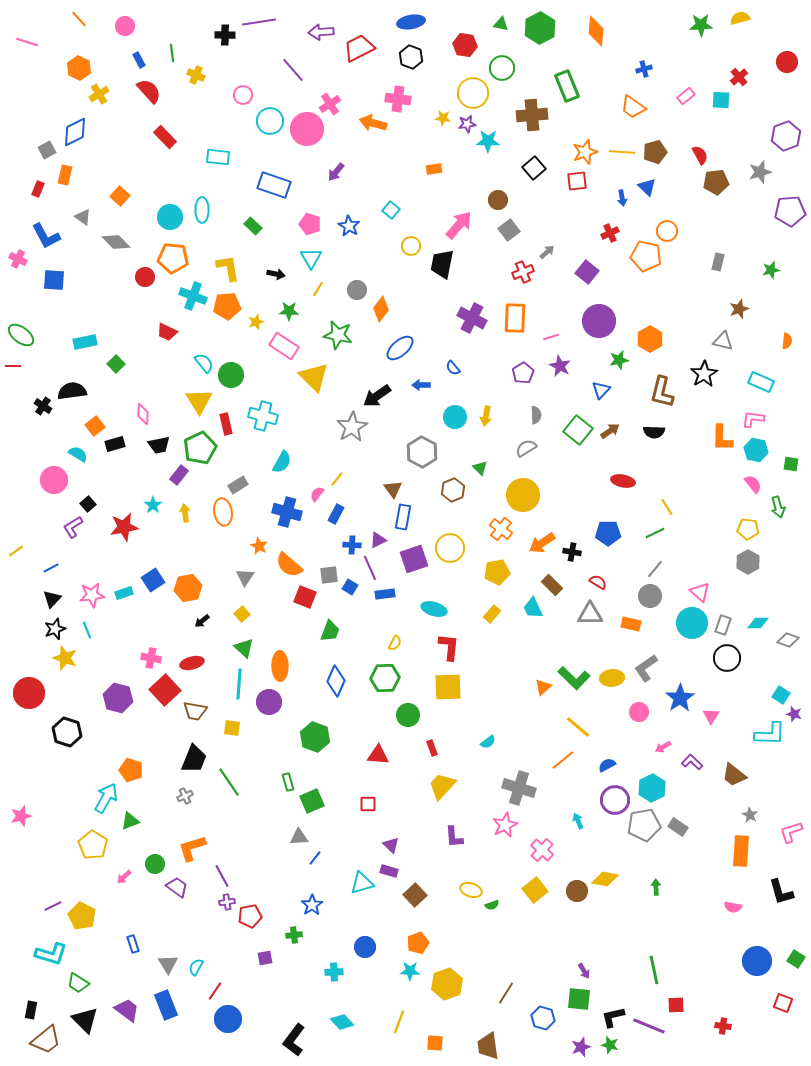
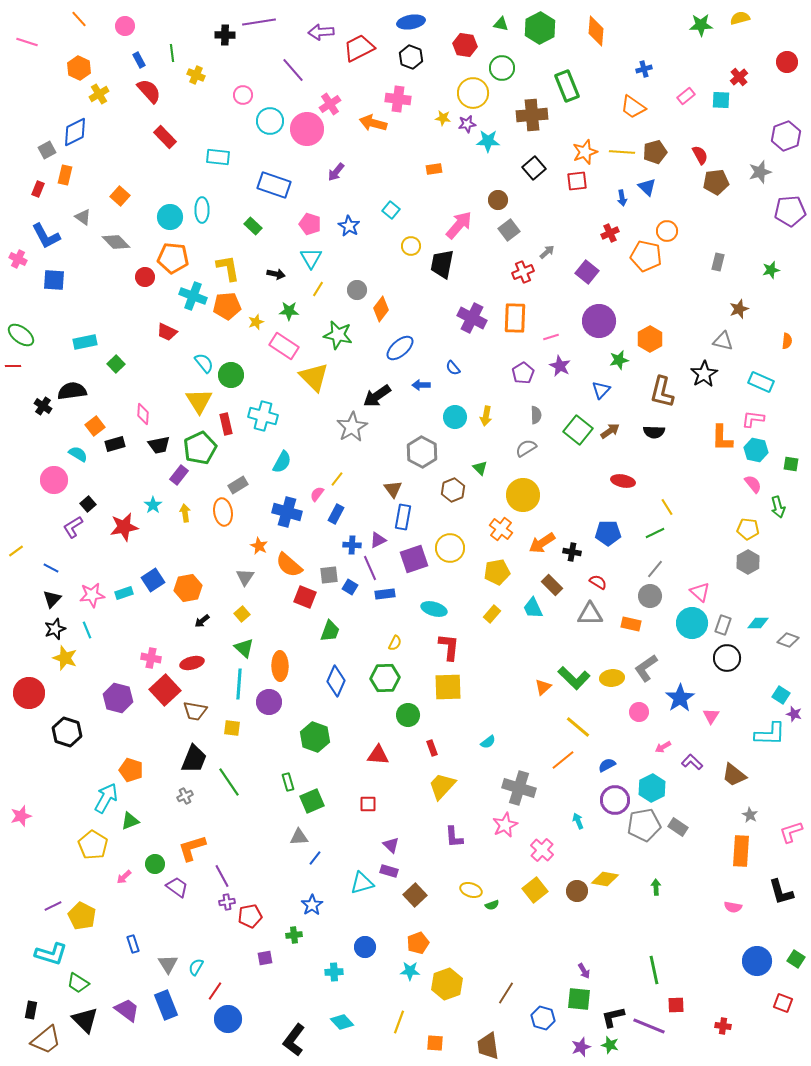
blue line at (51, 568): rotated 56 degrees clockwise
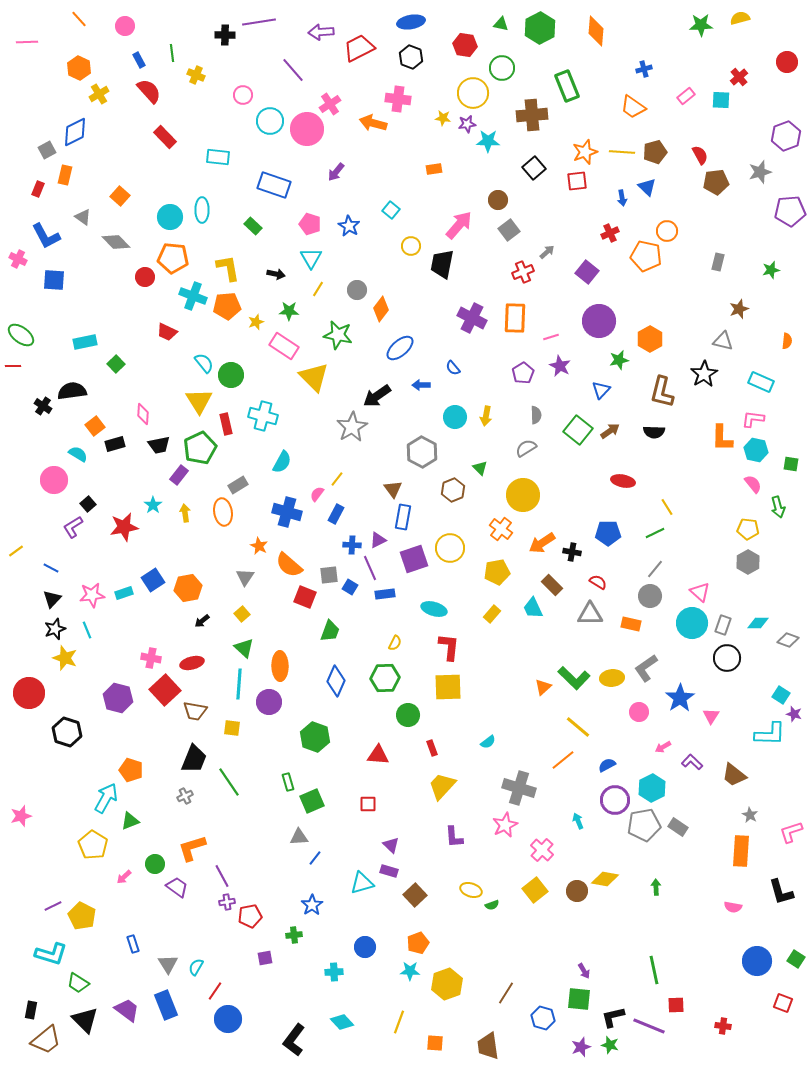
pink line at (27, 42): rotated 20 degrees counterclockwise
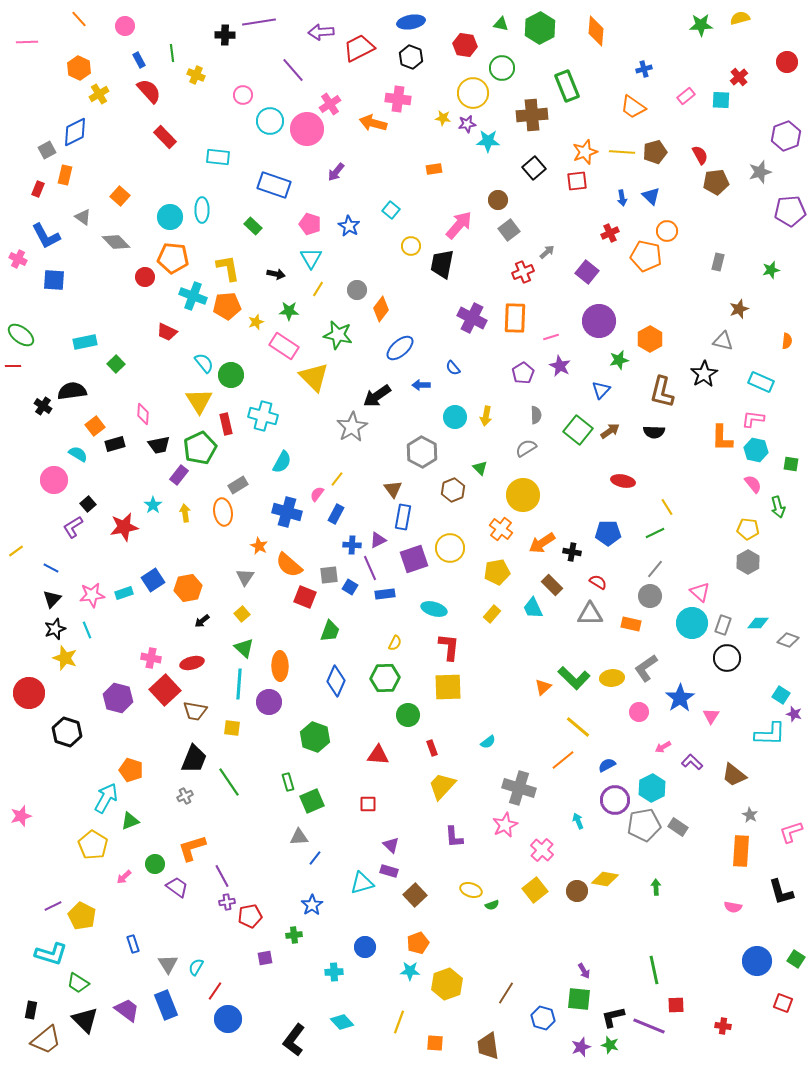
blue triangle at (647, 187): moved 4 px right, 9 px down
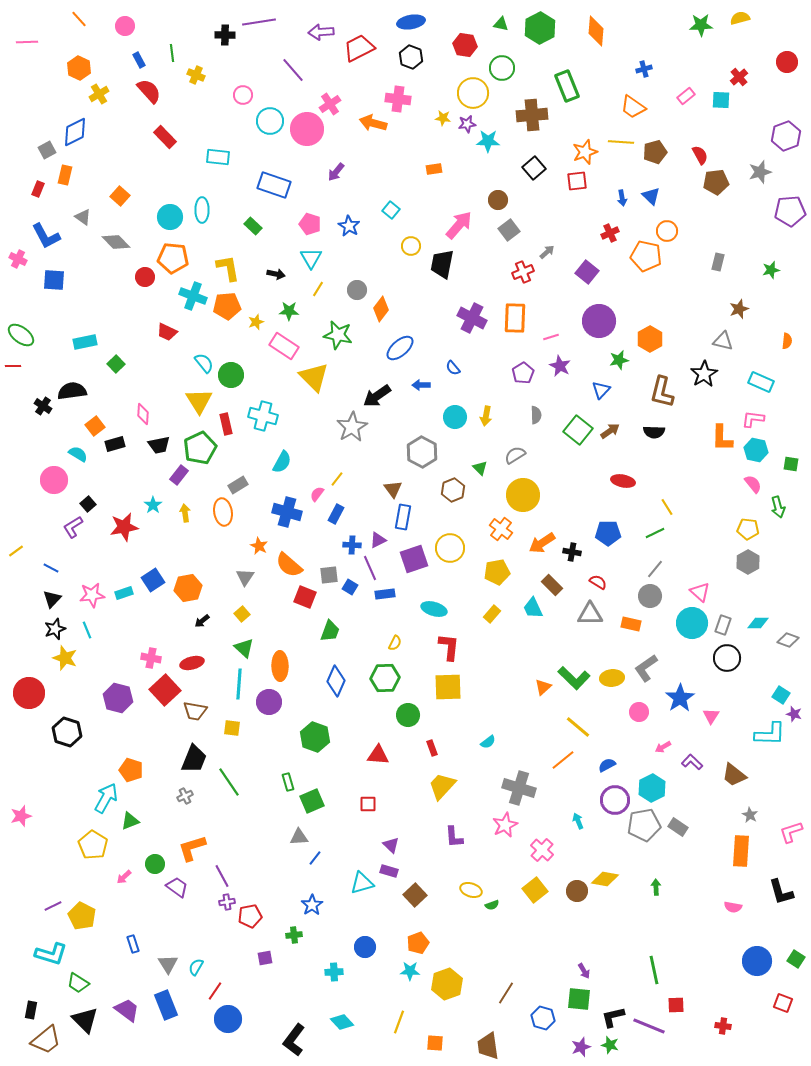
yellow line at (622, 152): moved 1 px left, 10 px up
gray semicircle at (526, 448): moved 11 px left, 7 px down
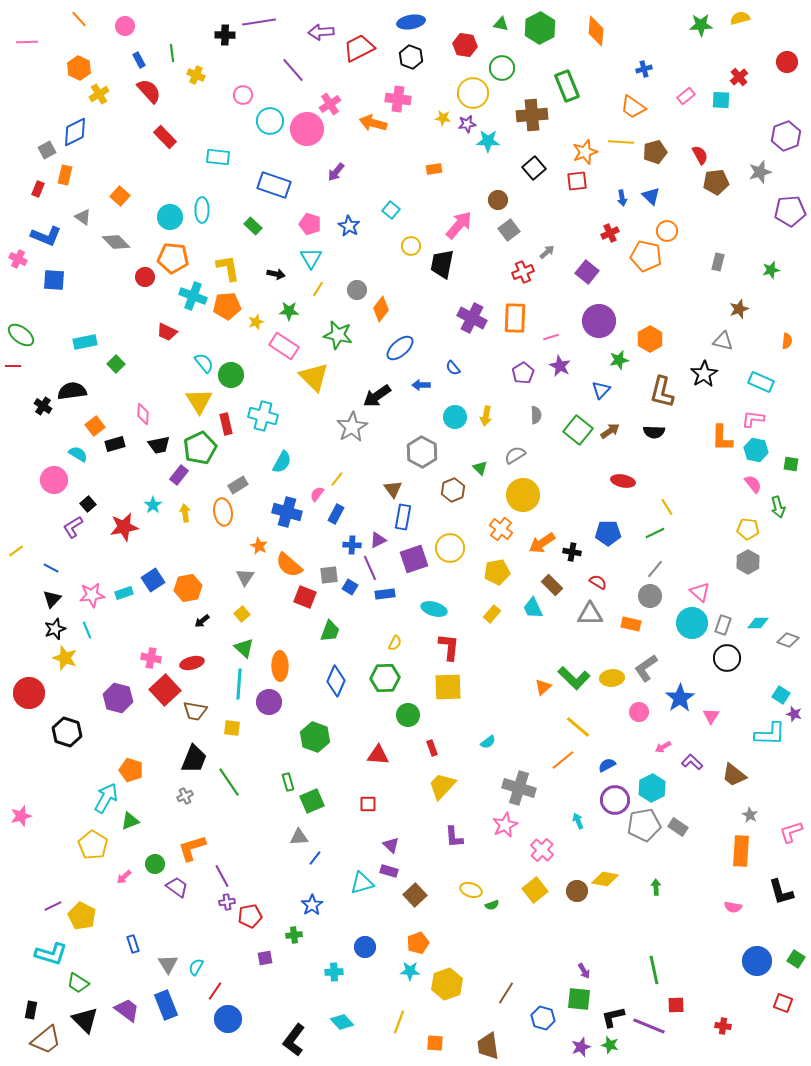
blue L-shape at (46, 236): rotated 40 degrees counterclockwise
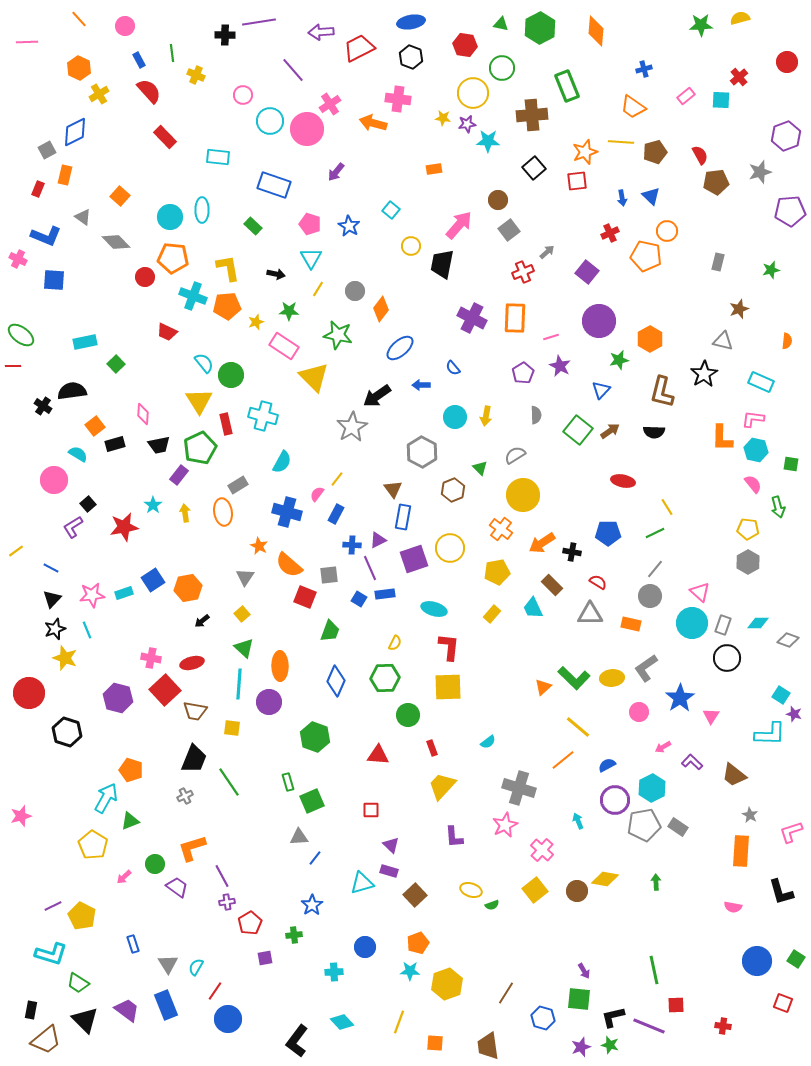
gray circle at (357, 290): moved 2 px left, 1 px down
blue square at (350, 587): moved 9 px right, 12 px down
red square at (368, 804): moved 3 px right, 6 px down
green arrow at (656, 887): moved 5 px up
red pentagon at (250, 916): moved 7 px down; rotated 20 degrees counterclockwise
black L-shape at (294, 1040): moved 3 px right, 1 px down
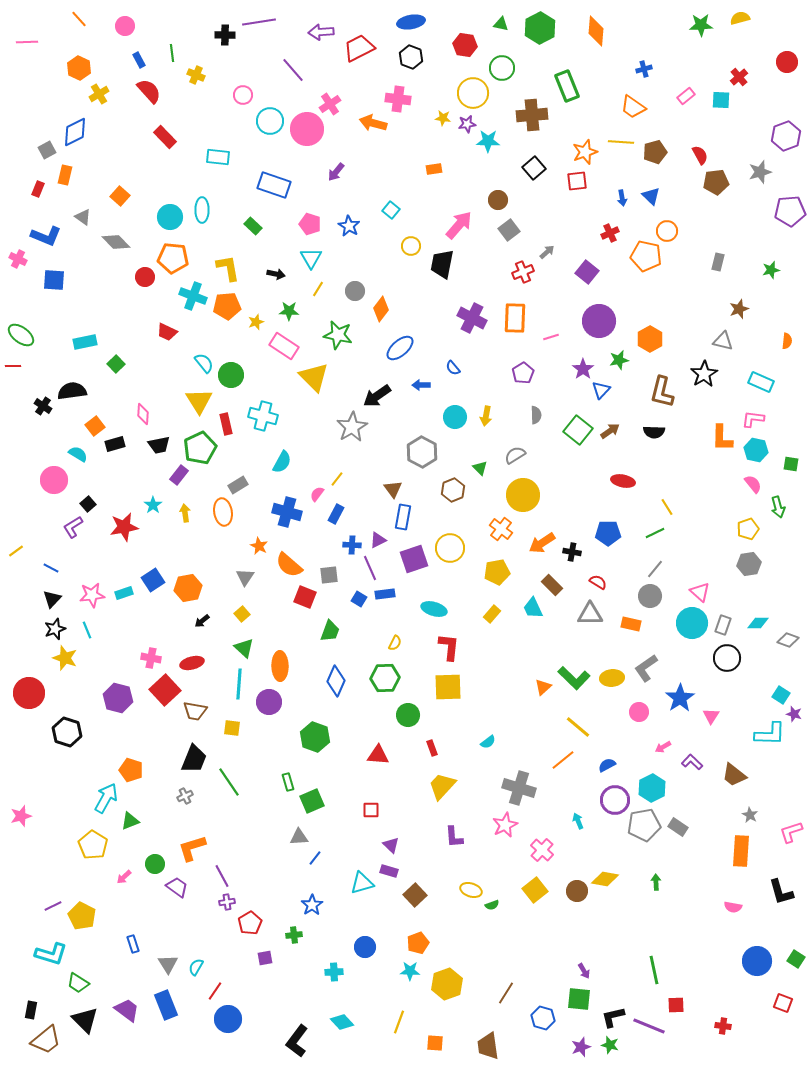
purple star at (560, 366): moved 23 px right, 3 px down; rotated 10 degrees clockwise
yellow pentagon at (748, 529): rotated 25 degrees counterclockwise
gray hexagon at (748, 562): moved 1 px right, 2 px down; rotated 20 degrees clockwise
